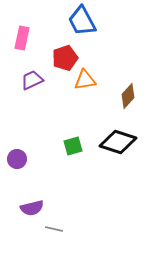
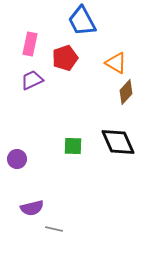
pink rectangle: moved 8 px right, 6 px down
orange triangle: moved 31 px right, 17 px up; rotated 40 degrees clockwise
brown diamond: moved 2 px left, 4 px up
black diamond: rotated 48 degrees clockwise
green square: rotated 18 degrees clockwise
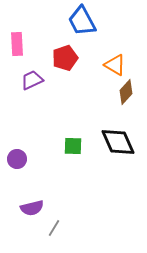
pink rectangle: moved 13 px left; rotated 15 degrees counterclockwise
orange triangle: moved 1 px left, 2 px down
gray line: moved 1 px up; rotated 72 degrees counterclockwise
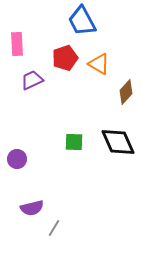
orange triangle: moved 16 px left, 1 px up
green square: moved 1 px right, 4 px up
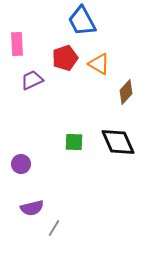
purple circle: moved 4 px right, 5 px down
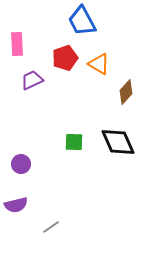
purple semicircle: moved 16 px left, 3 px up
gray line: moved 3 px left, 1 px up; rotated 24 degrees clockwise
